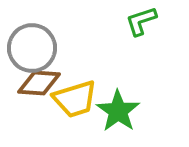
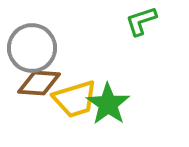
green star: moved 10 px left, 7 px up
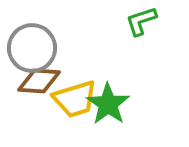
brown diamond: moved 2 px up
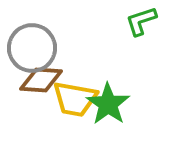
brown diamond: moved 2 px right, 1 px up
yellow trapezoid: rotated 27 degrees clockwise
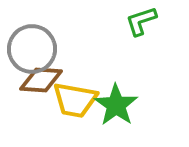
gray circle: moved 1 px down
yellow trapezoid: moved 1 px down
green star: moved 8 px right, 1 px down
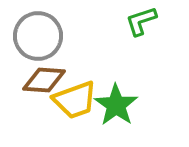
gray circle: moved 6 px right, 13 px up
brown diamond: moved 3 px right
yellow trapezoid: rotated 30 degrees counterclockwise
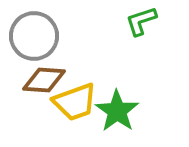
gray circle: moved 4 px left
yellow trapezoid: moved 2 px down
green star: moved 1 px right, 6 px down
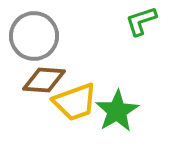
green star: rotated 6 degrees clockwise
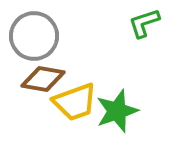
green L-shape: moved 3 px right, 2 px down
brown diamond: moved 1 px left, 1 px up; rotated 6 degrees clockwise
green star: rotated 12 degrees clockwise
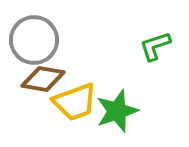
green L-shape: moved 11 px right, 23 px down
gray circle: moved 4 px down
